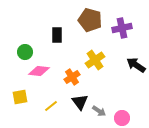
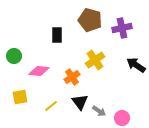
green circle: moved 11 px left, 4 px down
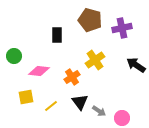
yellow square: moved 6 px right
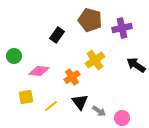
black rectangle: rotated 35 degrees clockwise
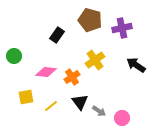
pink diamond: moved 7 px right, 1 px down
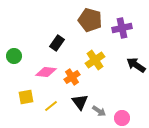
black rectangle: moved 8 px down
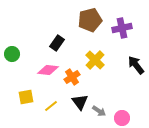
brown pentagon: rotated 30 degrees counterclockwise
green circle: moved 2 px left, 2 px up
yellow cross: rotated 12 degrees counterclockwise
black arrow: rotated 18 degrees clockwise
pink diamond: moved 2 px right, 2 px up
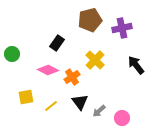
pink diamond: rotated 20 degrees clockwise
gray arrow: rotated 104 degrees clockwise
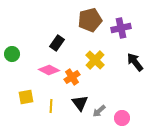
purple cross: moved 1 px left
black arrow: moved 1 px left, 3 px up
pink diamond: moved 1 px right
black triangle: moved 1 px down
yellow line: rotated 48 degrees counterclockwise
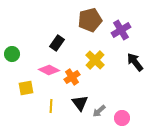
purple cross: moved 2 px down; rotated 18 degrees counterclockwise
yellow square: moved 9 px up
